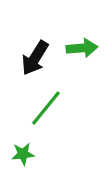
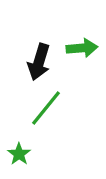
black arrow: moved 4 px right, 4 px down; rotated 15 degrees counterclockwise
green star: moved 4 px left; rotated 30 degrees counterclockwise
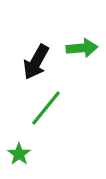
black arrow: moved 3 px left; rotated 12 degrees clockwise
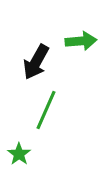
green arrow: moved 1 px left, 7 px up
green line: moved 2 px down; rotated 15 degrees counterclockwise
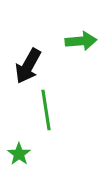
black arrow: moved 8 px left, 4 px down
green line: rotated 33 degrees counterclockwise
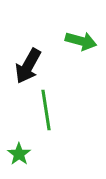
green arrow: rotated 20 degrees clockwise
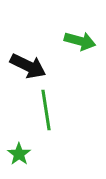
green arrow: moved 1 px left
black arrow: rotated 93 degrees counterclockwise
